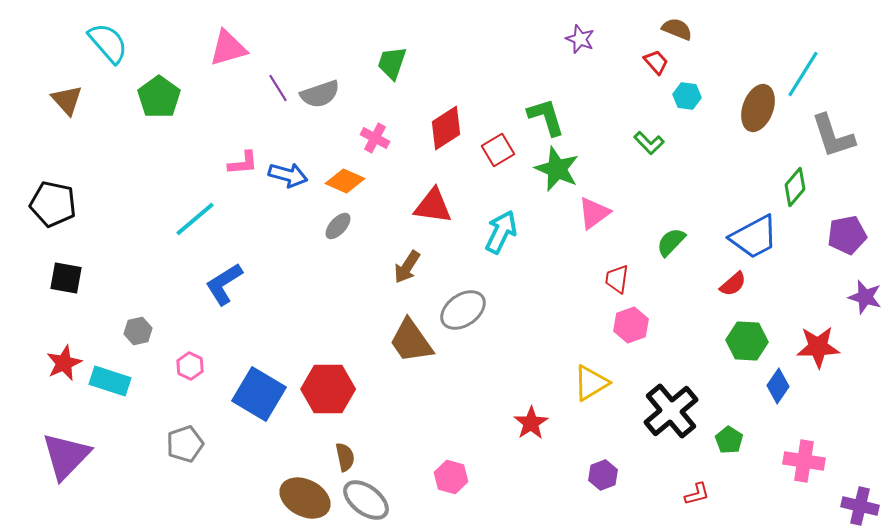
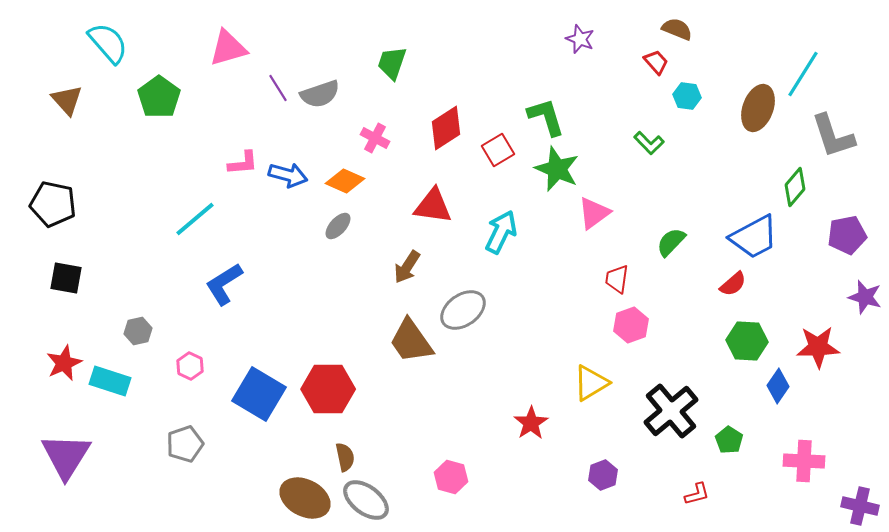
purple triangle at (66, 456): rotated 12 degrees counterclockwise
pink cross at (804, 461): rotated 6 degrees counterclockwise
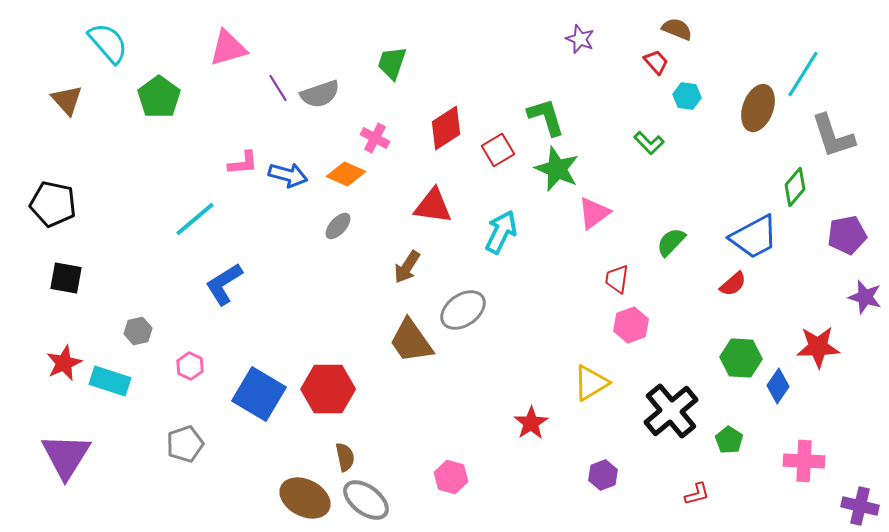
orange diamond at (345, 181): moved 1 px right, 7 px up
green hexagon at (747, 341): moved 6 px left, 17 px down
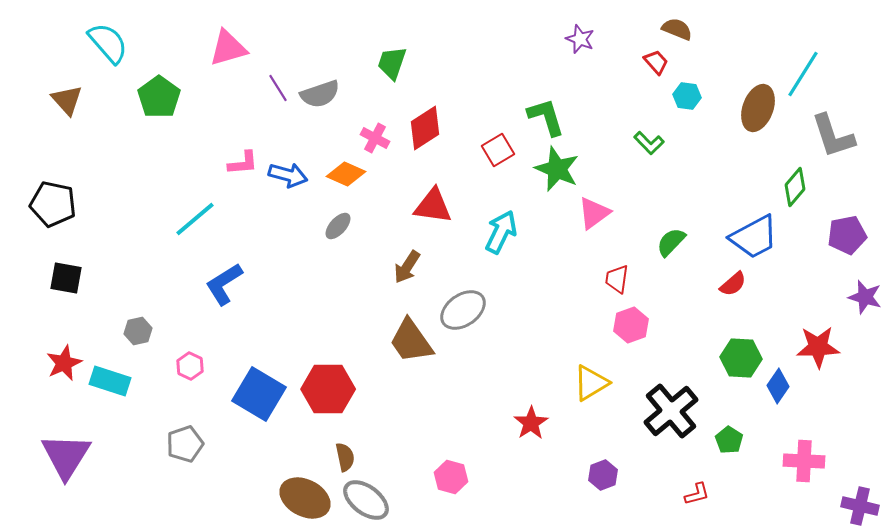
red diamond at (446, 128): moved 21 px left
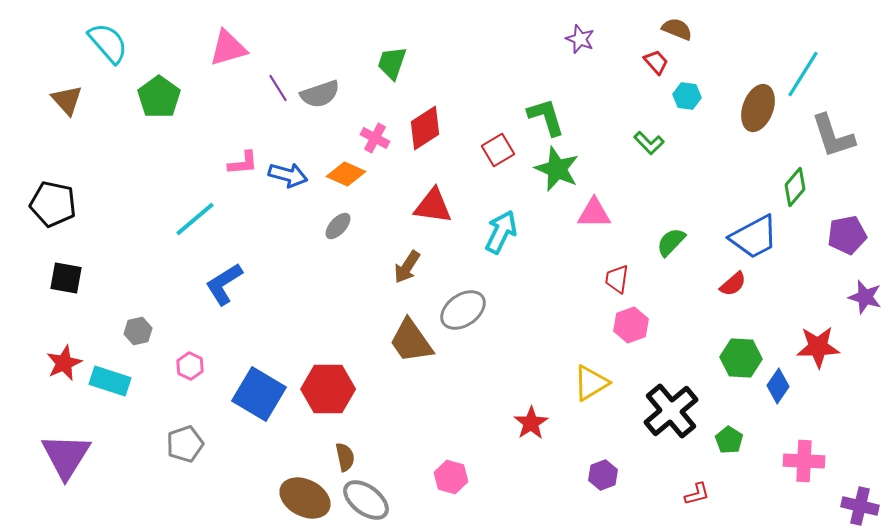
pink triangle at (594, 213): rotated 36 degrees clockwise
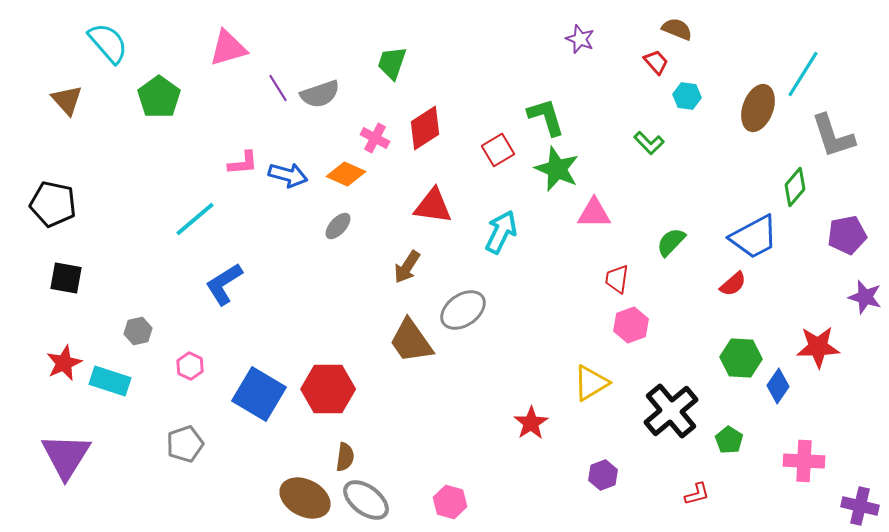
brown semicircle at (345, 457): rotated 20 degrees clockwise
pink hexagon at (451, 477): moved 1 px left, 25 px down
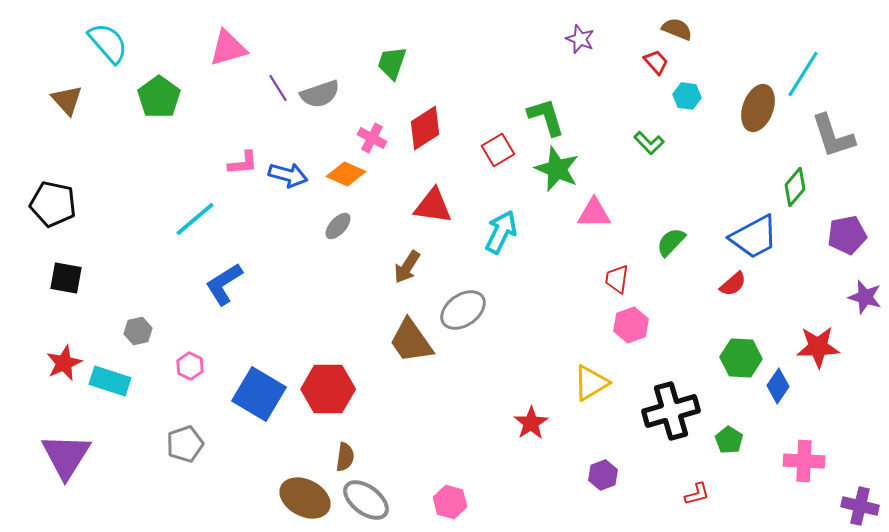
pink cross at (375, 138): moved 3 px left
black cross at (671, 411): rotated 24 degrees clockwise
